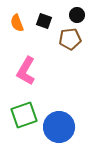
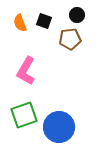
orange semicircle: moved 3 px right
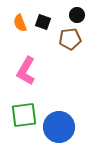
black square: moved 1 px left, 1 px down
green square: rotated 12 degrees clockwise
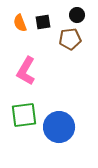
black square: rotated 28 degrees counterclockwise
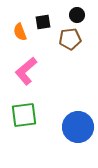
orange semicircle: moved 9 px down
pink L-shape: rotated 20 degrees clockwise
blue circle: moved 19 px right
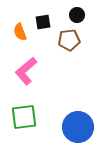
brown pentagon: moved 1 px left, 1 px down
green square: moved 2 px down
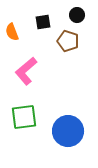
orange semicircle: moved 8 px left
brown pentagon: moved 1 px left, 1 px down; rotated 25 degrees clockwise
blue circle: moved 10 px left, 4 px down
